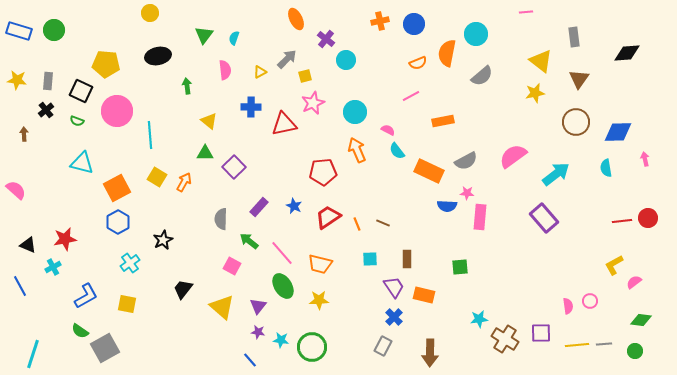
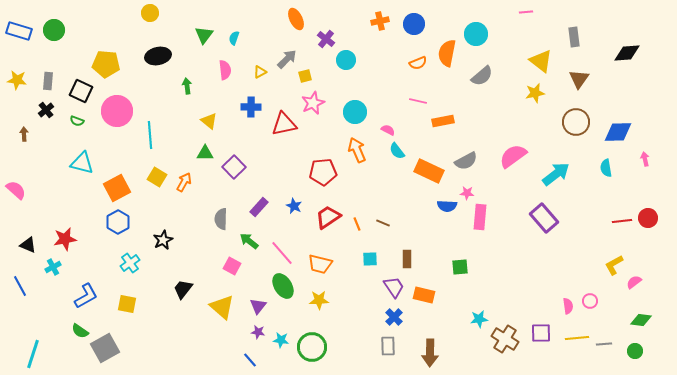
pink line at (411, 96): moved 7 px right, 5 px down; rotated 42 degrees clockwise
yellow line at (577, 345): moved 7 px up
gray rectangle at (383, 346): moved 5 px right; rotated 30 degrees counterclockwise
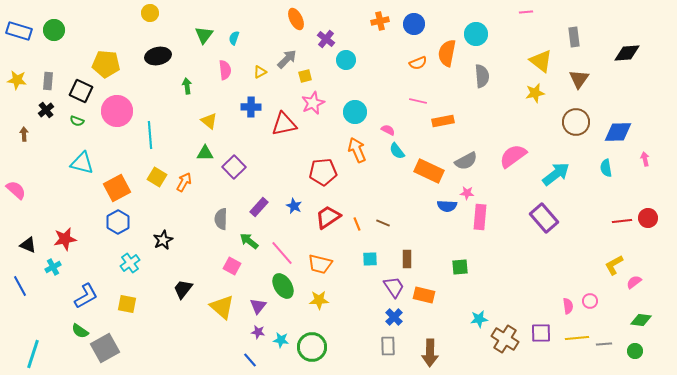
gray semicircle at (482, 76): rotated 55 degrees counterclockwise
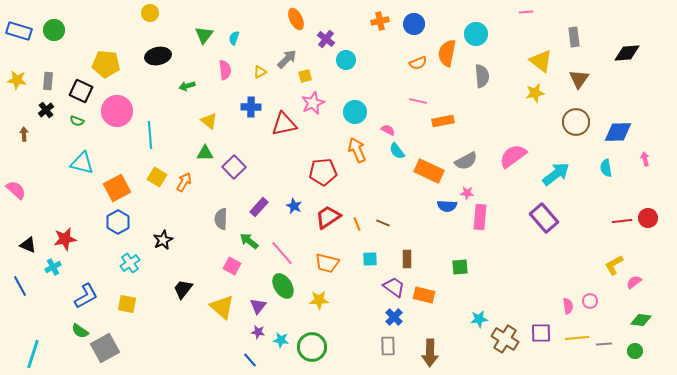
green arrow at (187, 86): rotated 98 degrees counterclockwise
orange trapezoid at (320, 264): moved 7 px right, 1 px up
purple trapezoid at (394, 287): rotated 20 degrees counterclockwise
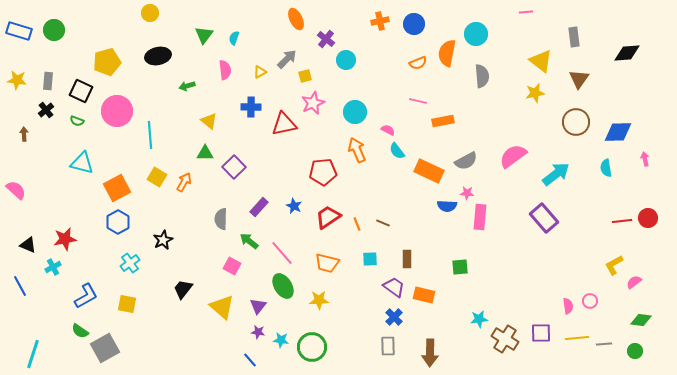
yellow pentagon at (106, 64): moved 1 px right, 2 px up; rotated 20 degrees counterclockwise
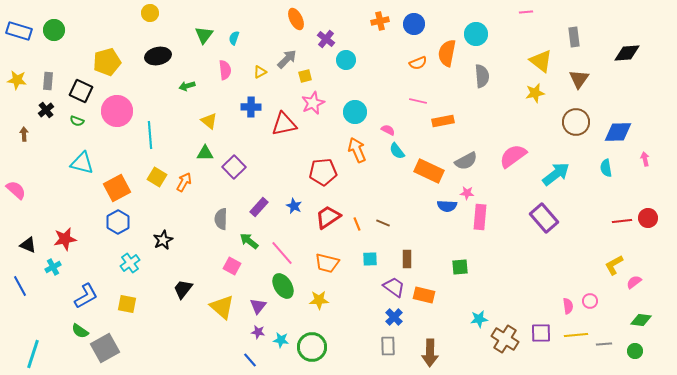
yellow line at (577, 338): moved 1 px left, 3 px up
